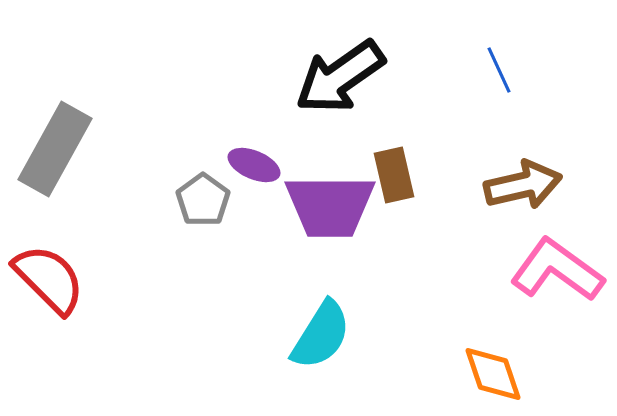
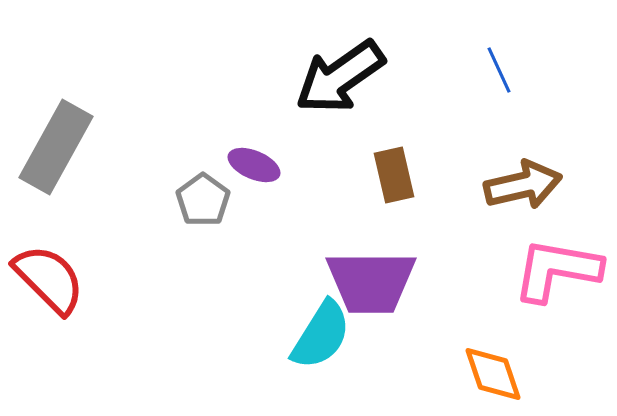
gray rectangle: moved 1 px right, 2 px up
purple trapezoid: moved 41 px right, 76 px down
pink L-shape: rotated 26 degrees counterclockwise
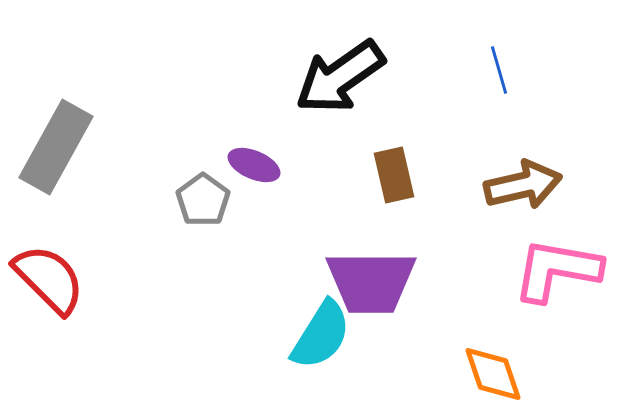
blue line: rotated 9 degrees clockwise
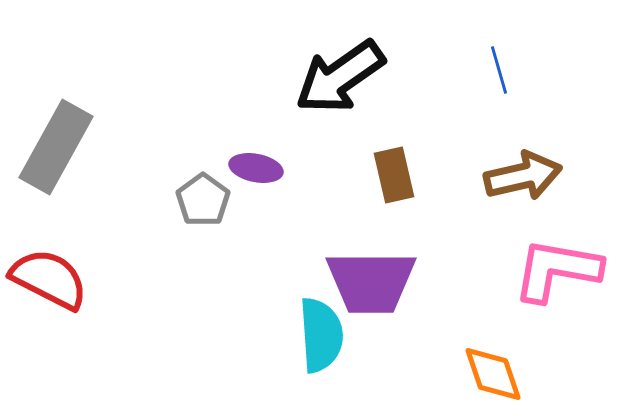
purple ellipse: moved 2 px right, 3 px down; rotated 12 degrees counterclockwise
brown arrow: moved 9 px up
red semicircle: rotated 18 degrees counterclockwise
cyan semicircle: rotated 36 degrees counterclockwise
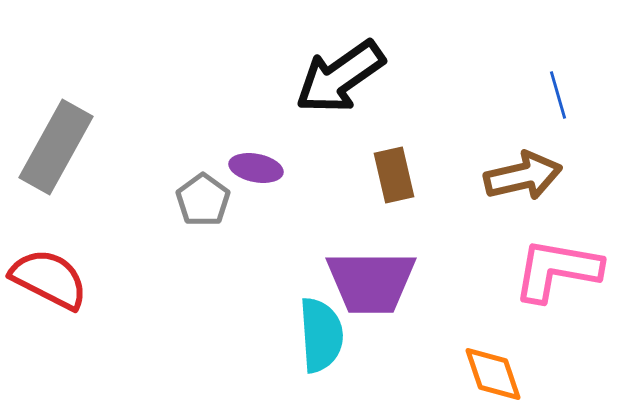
blue line: moved 59 px right, 25 px down
